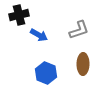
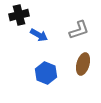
brown ellipse: rotated 15 degrees clockwise
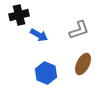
brown ellipse: rotated 10 degrees clockwise
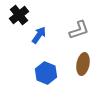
black cross: rotated 24 degrees counterclockwise
blue arrow: rotated 84 degrees counterclockwise
brown ellipse: rotated 15 degrees counterclockwise
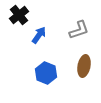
brown ellipse: moved 1 px right, 2 px down
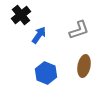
black cross: moved 2 px right
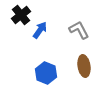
gray L-shape: rotated 100 degrees counterclockwise
blue arrow: moved 1 px right, 5 px up
brown ellipse: rotated 20 degrees counterclockwise
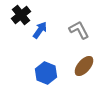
brown ellipse: rotated 50 degrees clockwise
